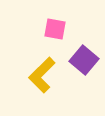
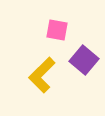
pink square: moved 2 px right, 1 px down
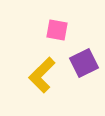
purple square: moved 3 px down; rotated 24 degrees clockwise
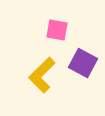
purple square: moved 1 px left; rotated 36 degrees counterclockwise
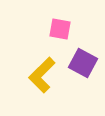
pink square: moved 3 px right, 1 px up
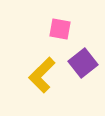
purple square: rotated 24 degrees clockwise
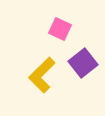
pink square: rotated 15 degrees clockwise
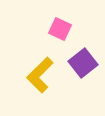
yellow L-shape: moved 2 px left
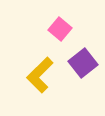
pink square: rotated 15 degrees clockwise
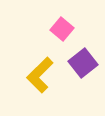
pink square: moved 2 px right
